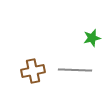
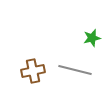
gray line: rotated 12 degrees clockwise
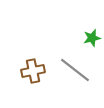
gray line: rotated 24 degrees clockwise
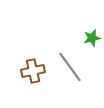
gray line: moved 5 px left, 3 px up; rotated 16 degrees clockwise
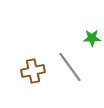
green star: rotated 12 degrees clockwise
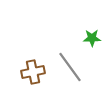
brown cross: moved 1 px down
